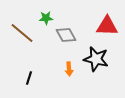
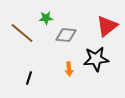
red triangle: rotated 40 degrees counterclockwise
gray diamond: rotated 55 degrees counterclockwise
black star: rotated 20 degrees counterclockwise
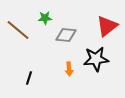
green star: moved 1 px left
brown line: moved 4 px left, 3 px up
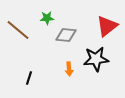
green star: moved 2 px right
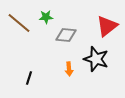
green star: moved 1 px left, 1 px up
brown line: moved 1 px right, 7 px up
black star: rotated 25 degrees clockwise
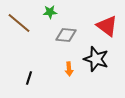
green star: moved 4 px right, 5 px up
red triangle: rotated 45 degrees counterclockwise
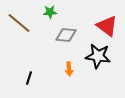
black star: moved 2 px right, 3 px up; rotated 10 degrees counterclockwise
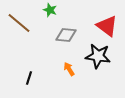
green star: moved 2 px up; rotated 24 degrees clockwise
orange arrow: rotated 152 degrees clockwise
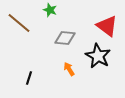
gray diamond: moved 1 px left, 3 px down
black star: rotated 20 degrees clockwise
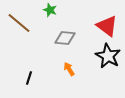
black star: moved 10 px right
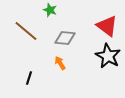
brown line: moved 7 px right, 8 px down
orange arrow: moved 9 px left, 6 px up
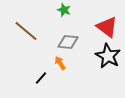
green star: moved 14 px right
red triangle: moved 1 px down
gray diamond: moved 3 px right, 4 px down
black line: moved 12 px right; rotated 24 degrees clockwise
